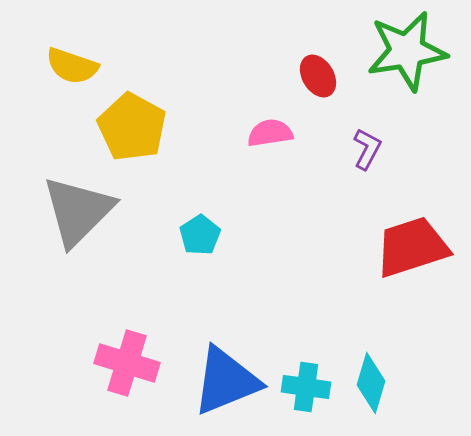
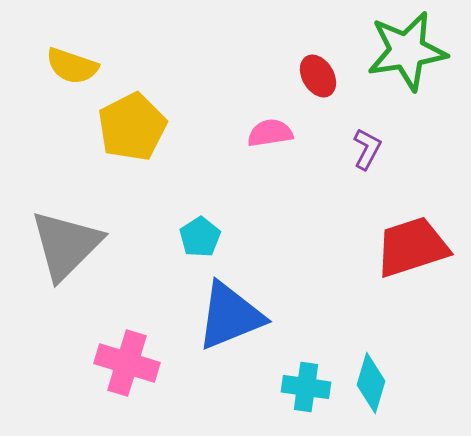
yellow pentagon: rotated 16 degrees clockwise
gray triangle: moved 12 px left, 34 px down
cyan pentagon: moved 2 px down
blue triangle: moved 4 px right, 65 px up
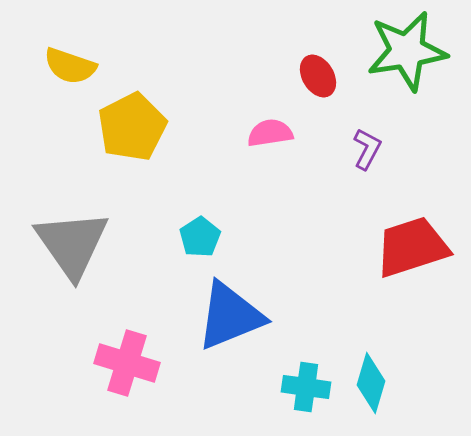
yellow semicircle: moved 2 px left
gray triangle: moved 6 px right, 1 px up; rotated 20 degrees counterclockwise
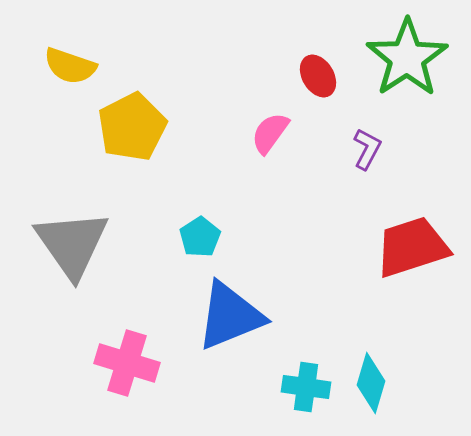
green star: moved 7 px down; rotated 24 degrees counterclockwise
pink semicircle: rotated 45 degrees counterclockwise
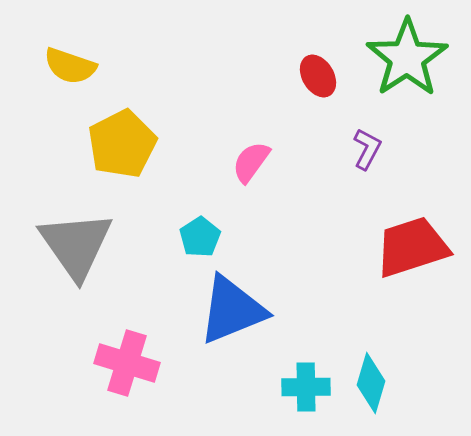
yellow pentagon: moved 10 px left, 17 px down
pink semicircle: moved 19 px left, 29 px down
gray triangle: moved 4 px right, 1 px down
blue triangle: moved 2 px right, 6 px up
cyan cross: rotated 9 degrees counterclockwise
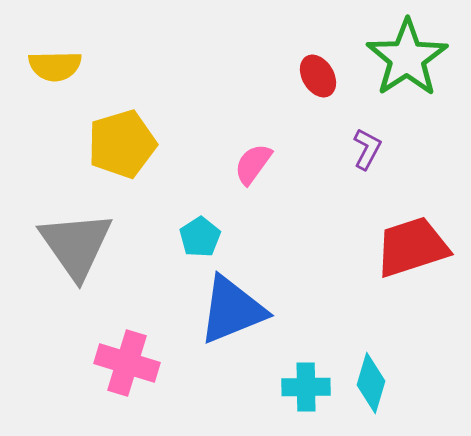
yellow semicircle: moved 15 px left; rotated 20 degrees counterclockwise
yellow pentagon: rotated 10 degrees clockwise
pink semicircle: moved 2 px right, 2 px down
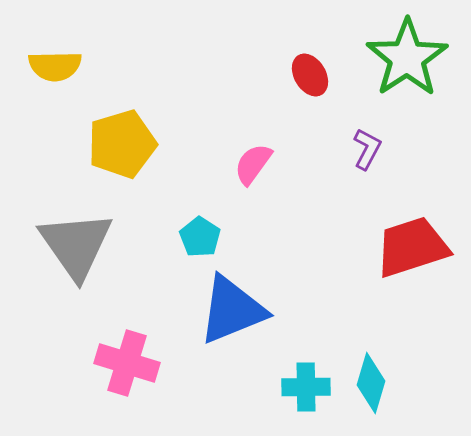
red ellipse: moved 8 px left, 1 px up
cyan pentagon: rotated 6 degrees counterclockwise
